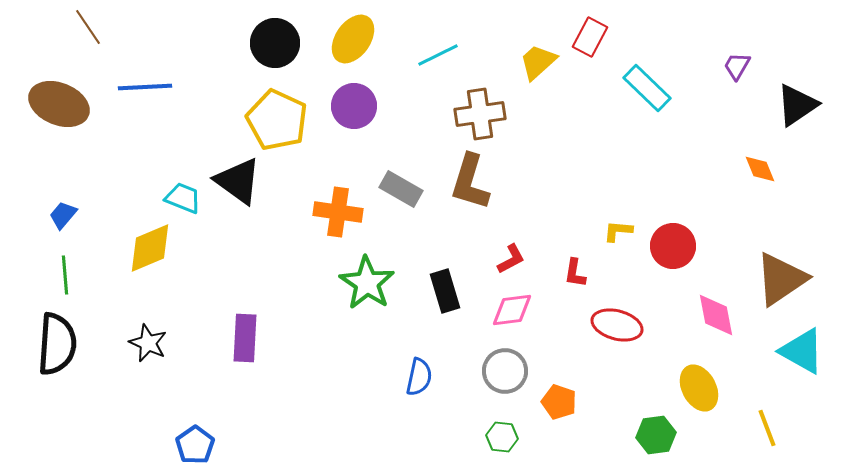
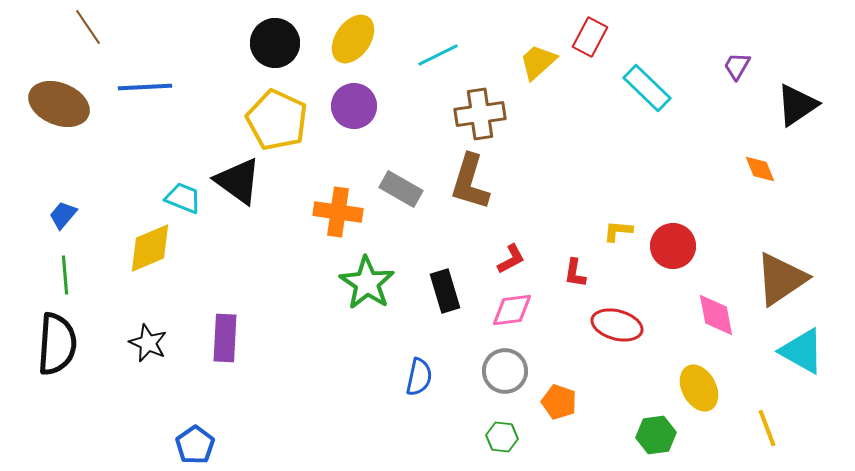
purple rectangle at (245, 338): moved 20 px left
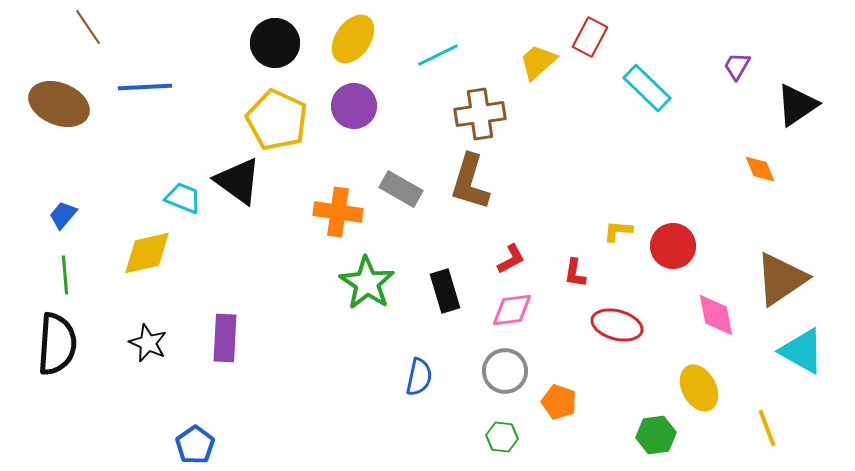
yellow diamond at (150, 248): moved 3 px left, 5 px down; rotated 10 degrees clockwise
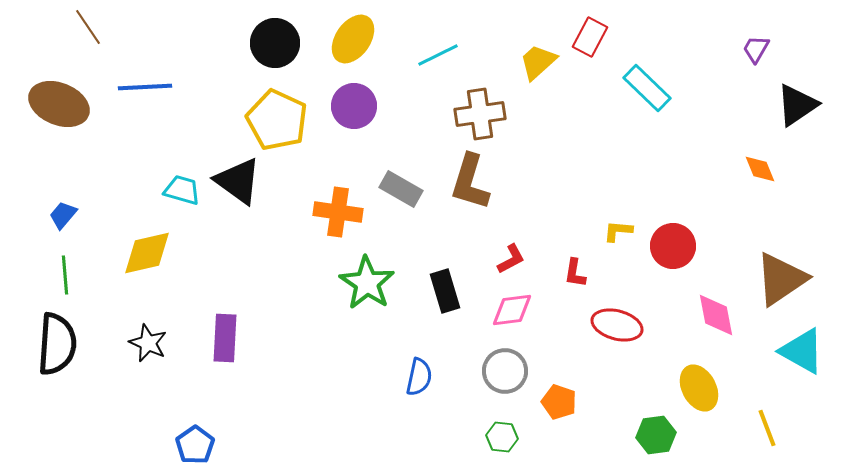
purple trapezoid at (737, 66): moved 19 px right, 17 px up
cyan trapezoid at (183, 198): moved 1 px left, 8 px up; rotated 6 degrees counterclockwise
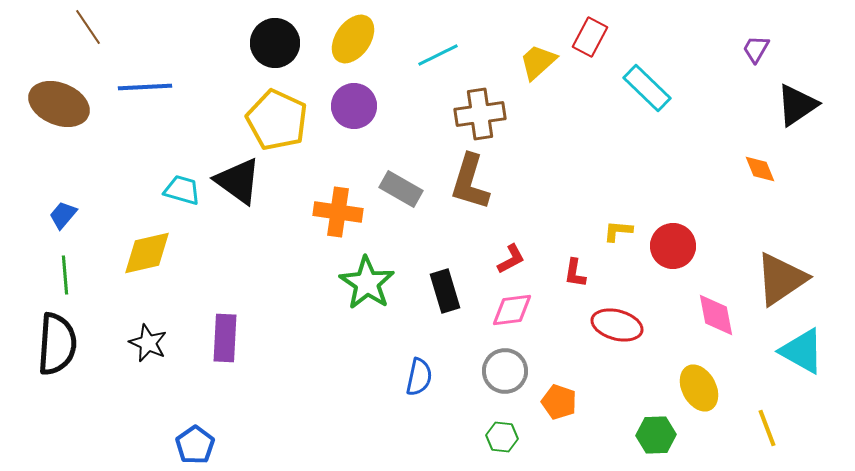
green hexagon at (656, 435): rotated 6 degrees clockwise
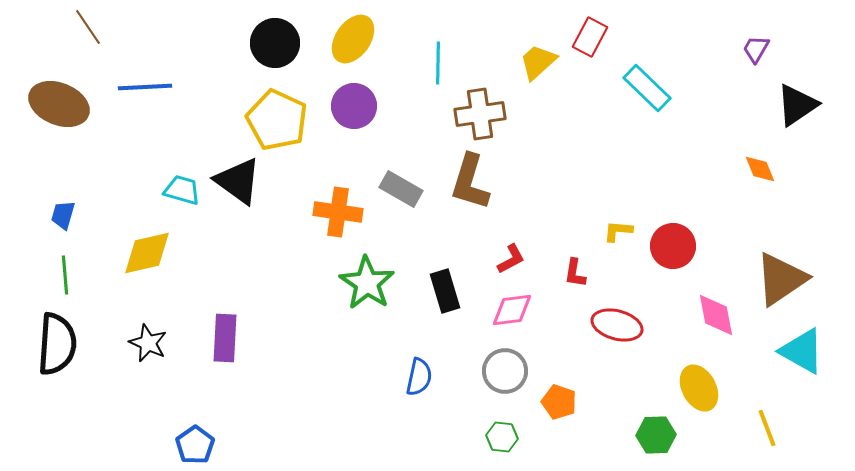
cyan line at (438, 55): moved 8 px down; rotated 63 degrees counterclockwise
blue trapezoid at (63, 215): rotated 24 degrees counterclockwise
